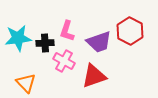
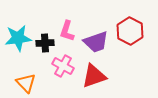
purple trapezoid: moved 3 px left
pink cross: moved 1 px left, 5 px down
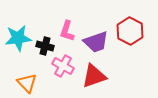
black cross: moved 3 px down; rotated 18 degrees clockwise
orange triangle: moved 1 px right
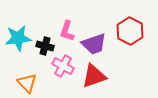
purple trapezoid: moved 2 px left, 2 px down
